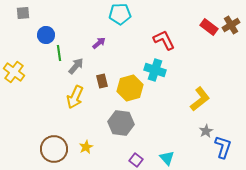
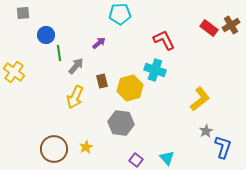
red rectangle: moved 1 px down
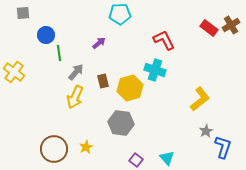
gray arrow: moved 6 px down
brown rectangle: moved 1 px right
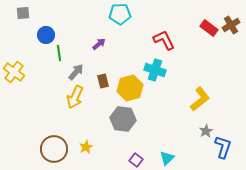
purple arrow: moved 1 px down
gray hexagon: moved 2 px right, 4 px up
cyan triangle: rotated 28 degrees clockwise
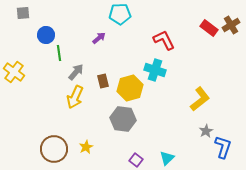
purple arrow: moved 6 px up
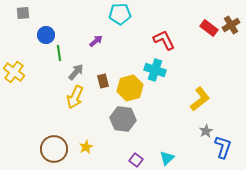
purple arrow: moved 3 px left, 3 px down
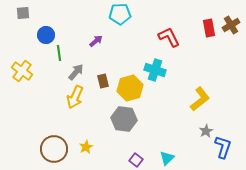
red rectangle: rotated 42 degrees clockwise
red L-shape: moved 5 px right, 3 px up
yellow cross: moved 8 px right, 1 px up
gray hexagon: moved 1 px right
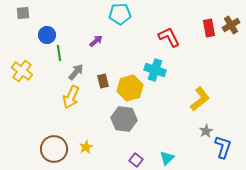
blue circle: moved 1 px right
yellow arrow: moved 4 px left
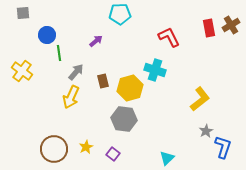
purple square: moved 23 px left, 6 px up
